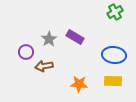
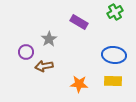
purple rectangle: moved 4 px right, 15 px up
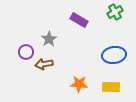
purple rectangle: moved 2 px up
blue ellipse: rotated 15 degrees counterclockwise
brown arrow: moved 2 px up
yellow rectangle: moved 2 px left, 6 px down
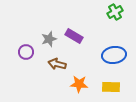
purple rectangle: moved 5 px left, 16 px down
gray star: rotated 14 degrees clockwise
brown arrow: moved 13 px right; rotated 24 degrees clockwise
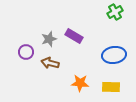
brown arrow: moved 7 px left, 1 px up
orange star: moved 1 px right, 1 px up
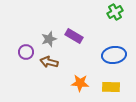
brown arrow: moved 1 px left, 1 px up
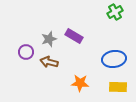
blue ellipse: moved 4 px down
yellow rectangle: moved 7 px right
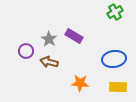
gray star: rotated 21 degrees counterclockwise
purple circle: moved 1 px up
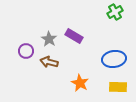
orange star: rotated 24 degrees clockwise
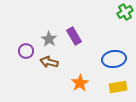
green cross: moved 10 px right
purple rectangle: rotated 30 degrees clockwise
orange star: rotated 12 degrees clockwise
yellow rectangle: rotated 12 degrees counterclockwise
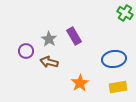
green cross: moved 1 px down; rotated 28 degrees counterclockwise
